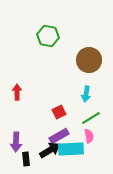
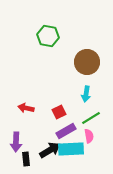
brown circle: moved 2 px left, 2 px down
red arrow: moved 9 px right, 16 px down; rotated 77 degrees counterclockwise
purple rectangle: moved 7 px right, 5 px up
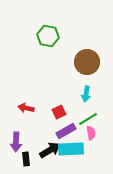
green line: moved 3 px left, 1 px down
pink semicircle: moved 2 px right, 3 px up
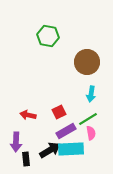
cyan arrow: moved 5 px right
red arrow: moved 2 px right, 7 px down
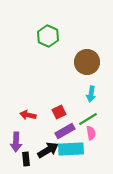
green hexagon: rotated 15 degrees clockwise
purple rectangle: moved 1 px left
black arrow: moved 2 px left
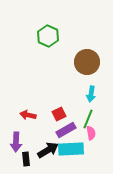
red square: moved 2 px down
green line: rotated 36 degrees counterclockwise
purple rectangle: moved 1 px right, 1 px up
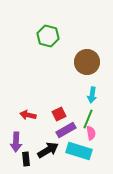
green hexagon: rotated 10 degrees counterclockwise
cyan arrow: moved 1 px right, 1 px down
cyan rectangle: moved 8 px right, 2 px down; rotated 20 degrees clockwise
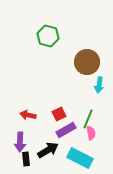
cyan arrow: moved 7 px right, 10 px up
purple arrow: moved 4 px right
cyan rectangle: moved 1 px right, 7 px down; rotated 10 degrees clockwise
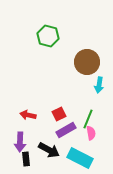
black arrow: moved 1 px right; rotated 60 degrees clockwise
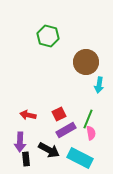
brown circle: moved 1 px left
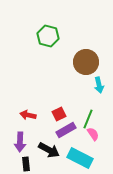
cyan arrow: rotated 21 degrees counterclockwise
pink semicircle: moved 2 px right, 1 px down; rotated 24 degrees counterclockwise
black rectangle: moved 5 px down
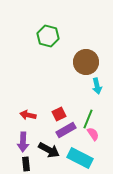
cyan arrow: moved 2 px left, 1 px down
purple arrow: moved 3 px right
